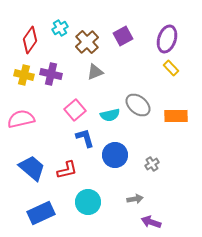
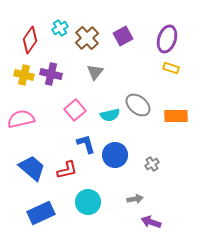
brown cross: moved 4 px up
yellow rectangle: rotated 28 degrees counterclockwise
gray triangle: rotated 30 degrees counterclockwise
blue L-shape: moved 1 px right, 6 px down
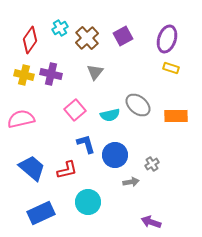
gray arrow: moved 4 px left, 17 px up
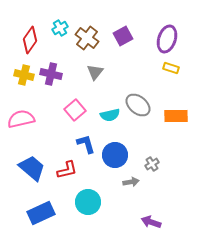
brown cross: rotated 10 degrees counterclockwise
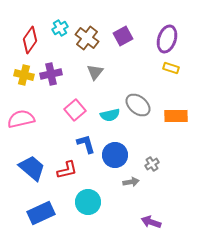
purple cross: rotated 25 degrees counterclockwise
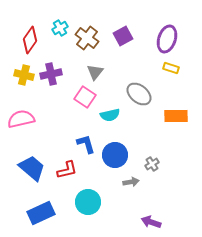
gray ellipse: moved 1 px right, 11 px up
pink square: moved 10 px right, 13 px up; rotated 15 degrees counterclockwise
